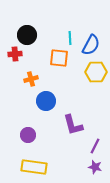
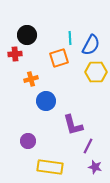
orange square: rotated 24 degrees counterclockwise
purple circle: moved 6 px down
purple line: moved 7 px left
yellow rectangle: moved 16 px right
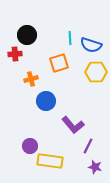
blue semicircle: rotated 80 degrees clockwise
orange square: moved 5 px down
purple L-shape: rotated 25 degrees counterclockwise
purple circle: moved 2 px right, 5 px down
yellow rectangle: moved 6 px up
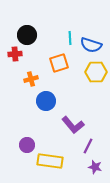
purple circle: moved 3 px left, 1 px up
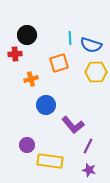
blue circle: moved 4 px down
purple star: moved 6 px left, 3 px down
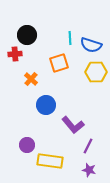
orange cross: rotated 32 degrees counterclockwise
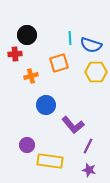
orange cross: moved 3 px up; rotated 32 degrees clockwise
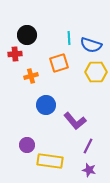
cyan line: moved 1 px left
purple L-shape: moved 2 px right, 4 px up
